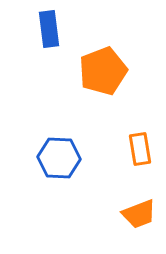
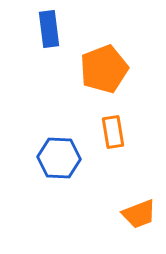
orange pentagon: moved 1 px right, 2 px up
orange rectangle: moved 27 px left, 17 px up
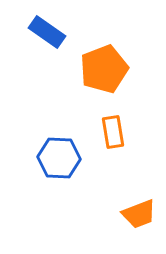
blue rectangle: moved 2 px left, 3 px down; rotated 48 degrees counterclockwise
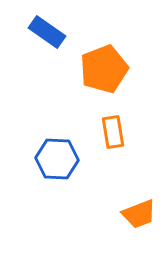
blue hexagon: moved 2 px left, 1 px down
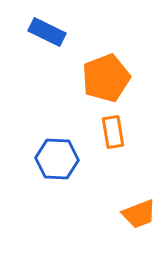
blue rectangle: rotated 9 degrees counterclockwise
orange pentagon: moved 2 px right, 9 px down
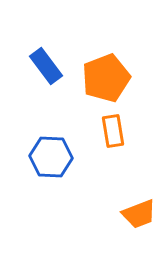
blue rectangle: moved 1 px left, 34 px down; rotated 27 degrees clockwise
orange rectangle: moved 1 px up
blue hexagon: moved 6 px left, 2 px up
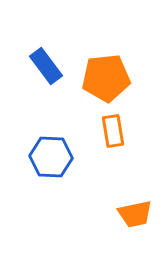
orange pentagon: rotated 15 degrees clockwise
orange trapezoid: moved 4 px left; rotated 9 degrees clockwise
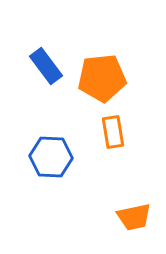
orange pentagon: moved 4 px left
orange rectangle: moved 1 px down
orange trapezoid: moved 1 px left, 3 px down
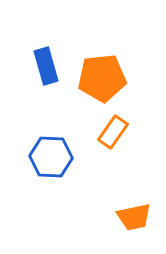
blue rectangle: rotated 21 degrees clockwise
orange rectangle: rotated 44 degrees clockwise
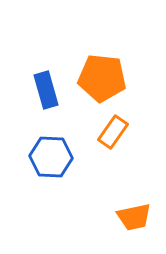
blue rectangle: moved 24 px down
orange pentagon: rotated 12 degrees clockwise
